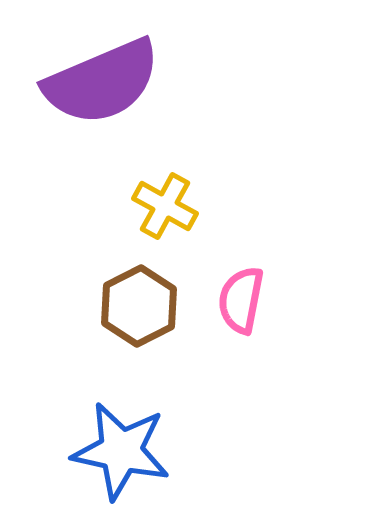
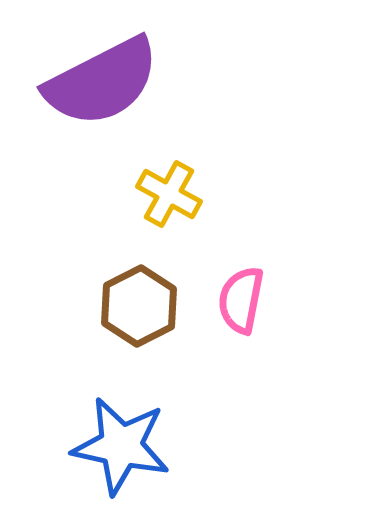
purple semicircle: rotated 4 degrees counterclockwise
yellow cross: moved 4 px right, 12 px up
blue star: moved 5 px up
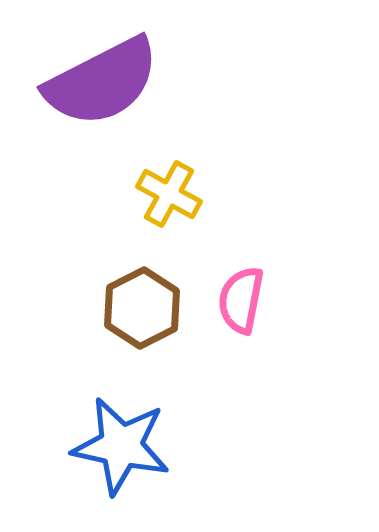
brown hexagon: moved 3 px right, 2 px down
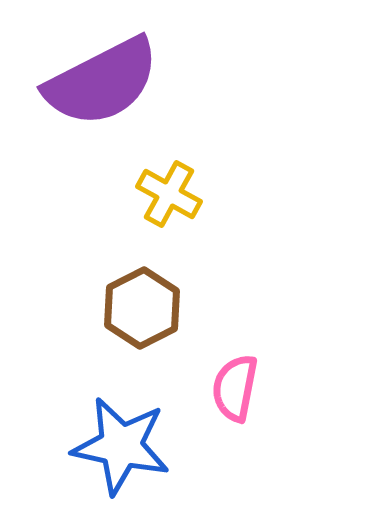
pink semicircle: moved 6 px left, 88 px down
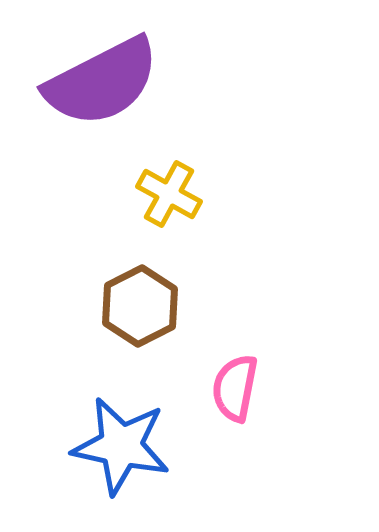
brown hexagon: moved 2 px left, 2 px up
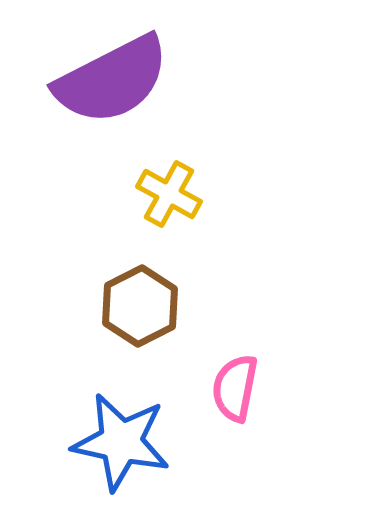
purple semicircle: moved 10 px right, 2 px up
blue star: moved 4 px up
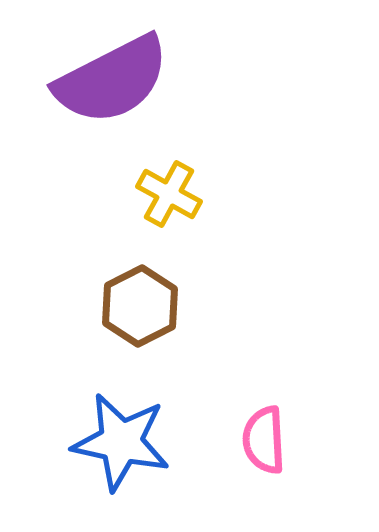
pink semicircle: moved 29 px right, 52 px down; rotated 14 degrees counterclockwise
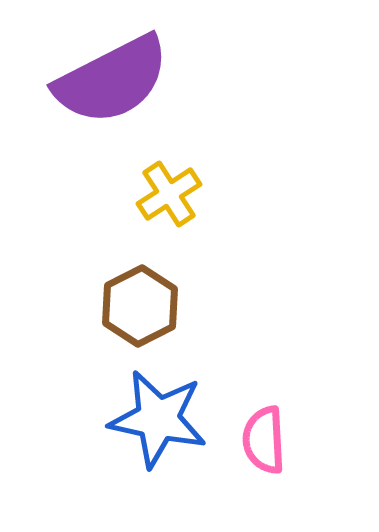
yellow cross: rotated 28 degrees clockwise
blue star: moved 37 px right, 23 px up
